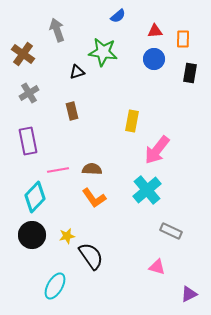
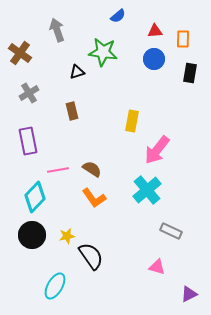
brown cross: moved 3 px left, 1 px up
brown semicircle: rotated 30 degrees clockwise
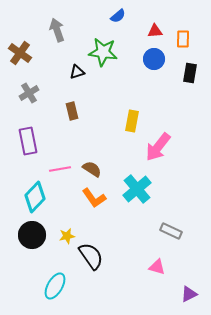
pink arrow: moved 1 px right, 3 px up
pink line: moved 2 px right, 1 px up
cyan cross: moved 10 px left, 1 px up
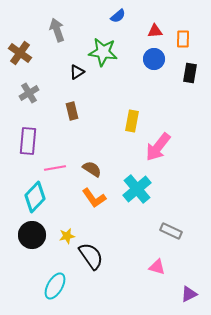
black triangle: rotated 14 degrees counterclockwise
purple rectangle: rotated 16 degrees clockwise
pink line: moved 5 px left, 1 px up
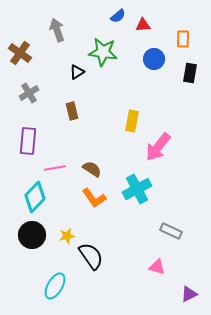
red triangle: moved 12 px left, 6 px up
cyan cross: rotated 12 degrees clockwise
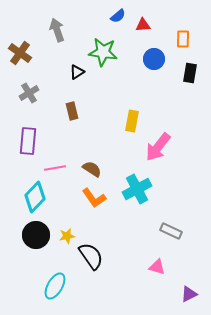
black circle: moved 4 px right
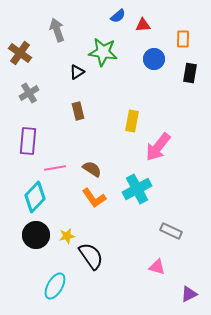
brown rectangle: moved 6 px right
